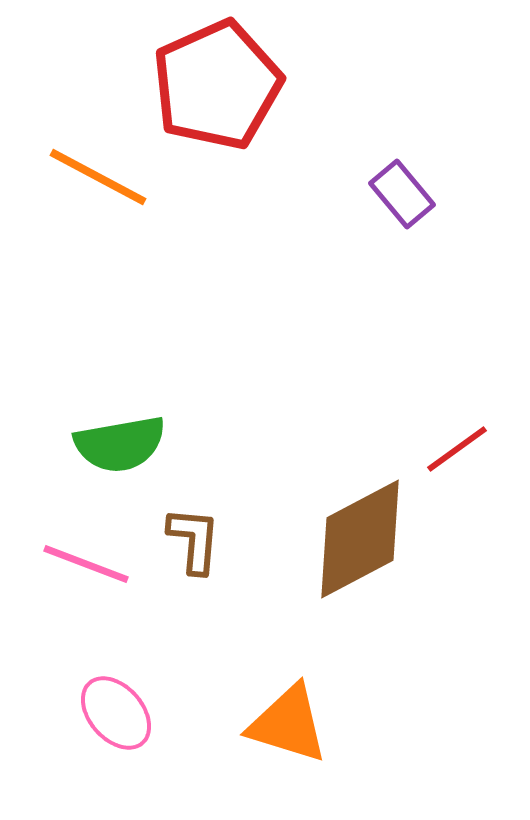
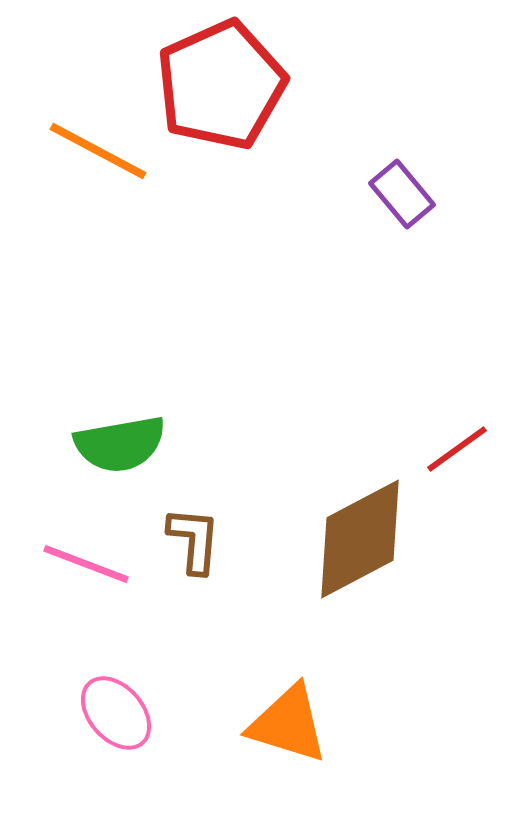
red pentagon: moved 4 px right
orange line: moved 26 px up
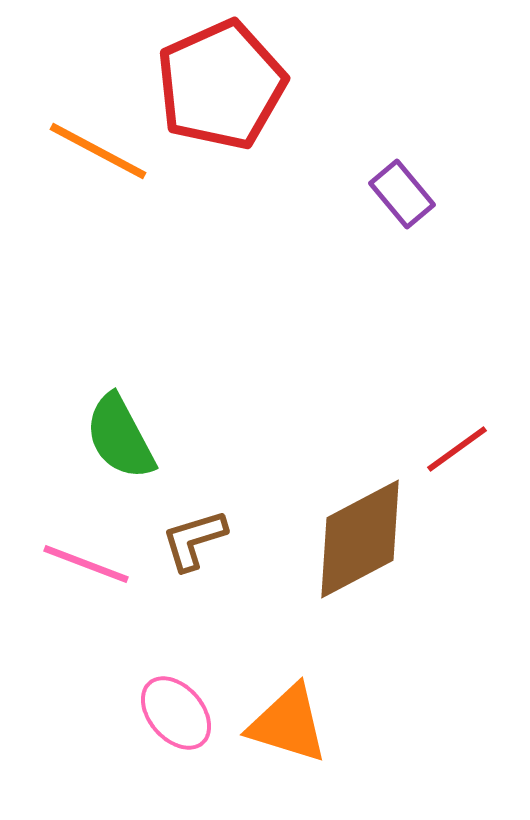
green semicircle: moved 7 px up; rotated 72 degrees clockwise
brown L-shape: rotated 112 degrees counterclockwise
pink ellipse: moved 60 px right
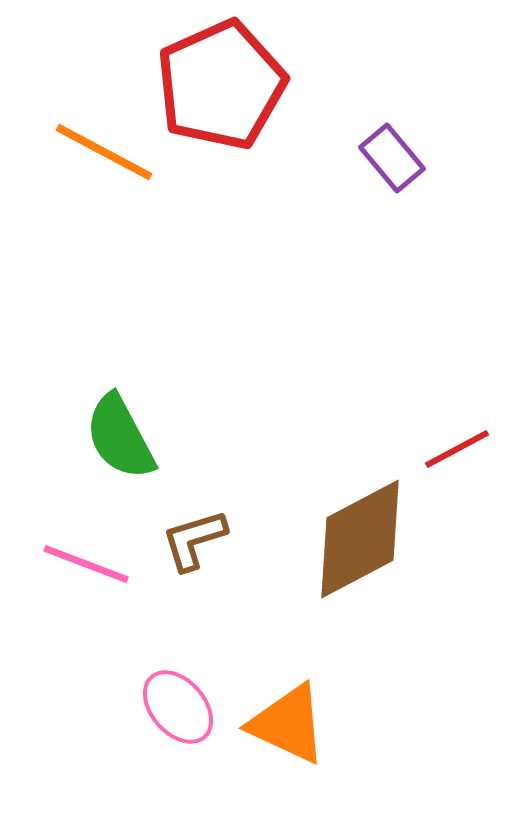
orange line: moved 6 px right, 1 px down
purple rectangle: moved 10 px left, 36 px up
red line: rotated 8 degrees clockwise
pink ellipse: moved 2 px right, 6 px up
orange triangle: rotated 8 degrees clockwise
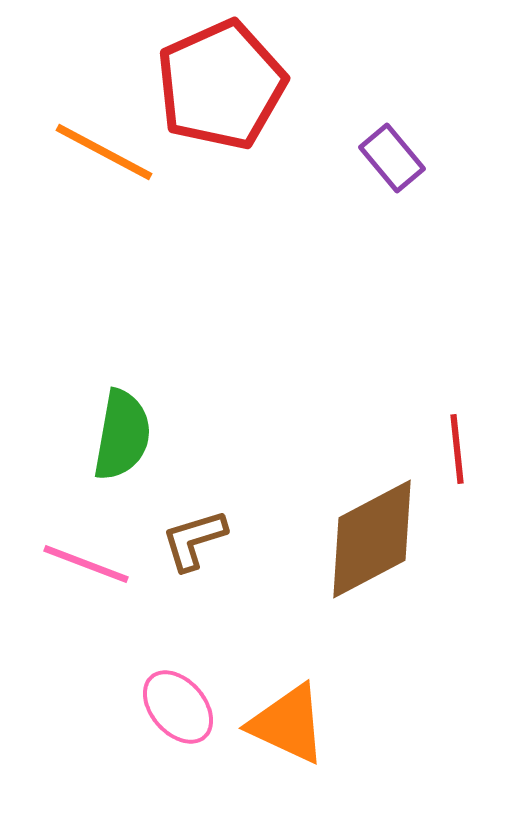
green semicircle: moved 2 px right, 2 px up; rotated 142 degrees counterclockwise
red line: rotated 68 degrees counterclockwise
brown diamond: moved 12 px right
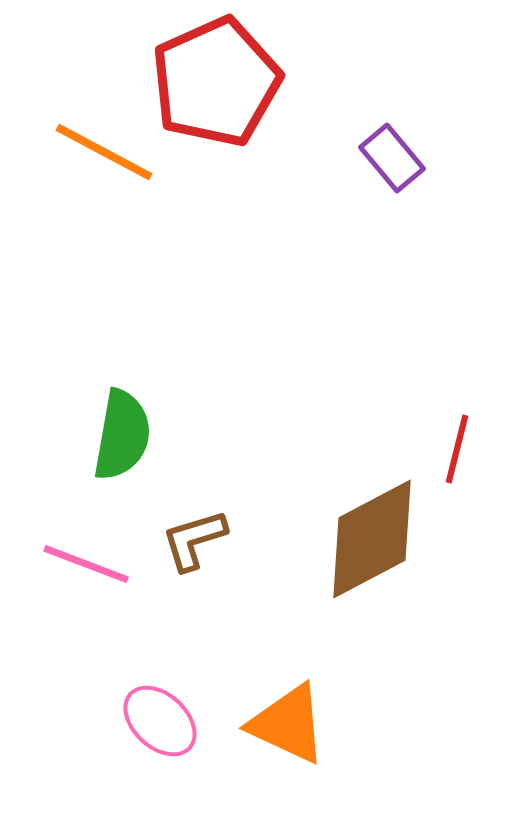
red pentagon: moved 5 px left, 3 px up
red line: rotated 20 degrees clockwise
pink ellipse: moved 18 px left, 14 px down; rotated 6 degrees counterclockwise
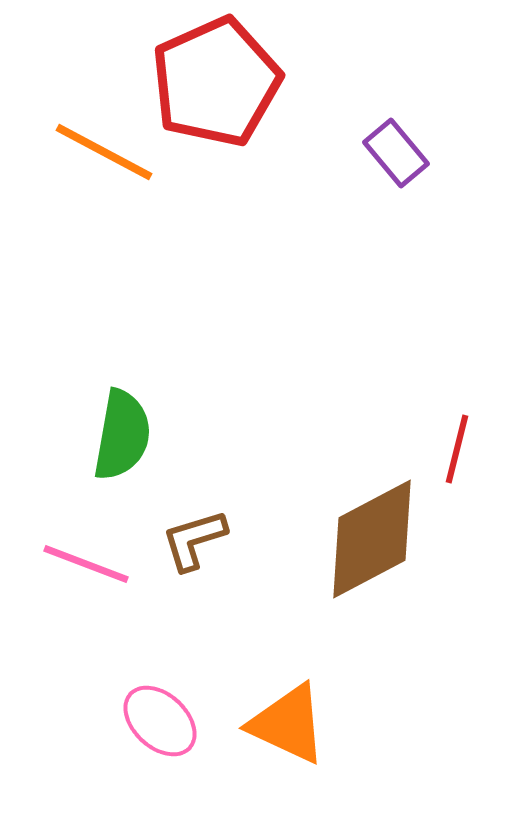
purple rectangle: moved 4 px right, 5 px up
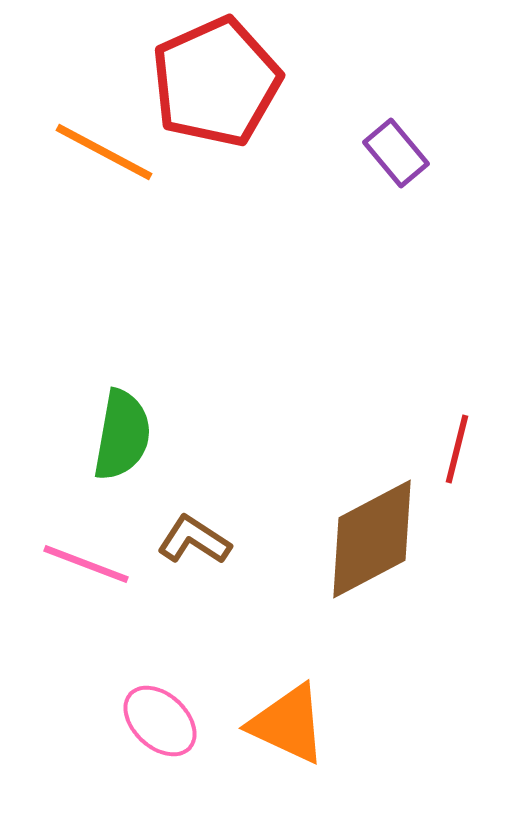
brown L-shape: rotated 50 degrees clockwise
